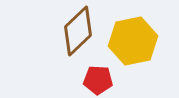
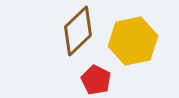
red pentagon: moved 2 px left; rotated 24 degrees clockwise
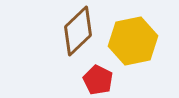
red pentagon: moved 2 px right
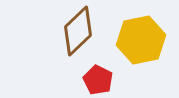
yellow hexagon: moved 8 px right, 1 px up
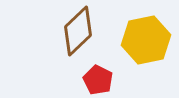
yellow hexagon: moved 5 px right
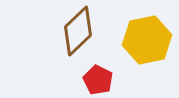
yellow hexagon: moved 1 px right
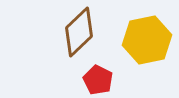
brown diamond: moved 1 px right, 1 px down
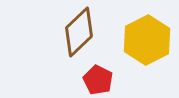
yellow hexagon: rotated 15 degrees counterclockwise
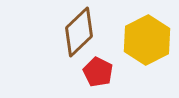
red pentagon: moved 8 px up
